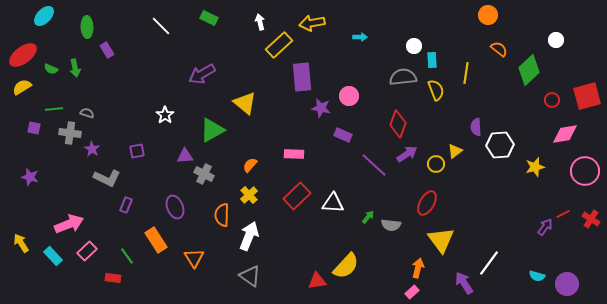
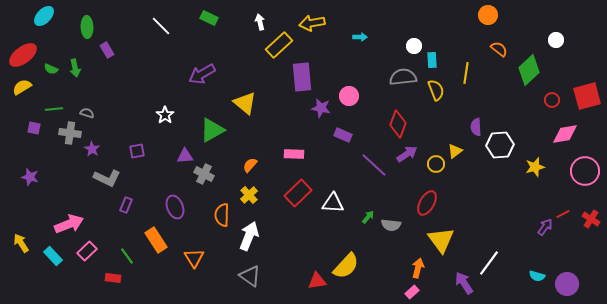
red rectangle at (297, 196): moved 1 px right, 3 px up
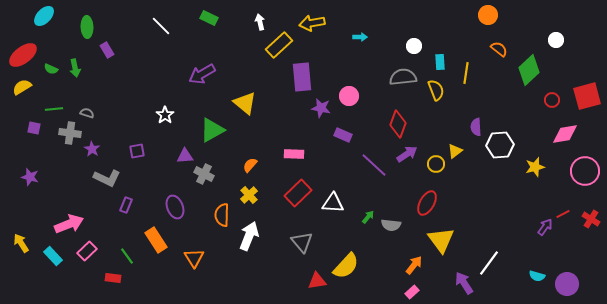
cyan rectangle at (432, 60): moved 8 px right, 2 px down
orange arrow at (418, 268): moved 4 px left, 3 px up; rotated 24 degrees clockwise
gray triangle at (250, 276): moved 52 px right, 34 px up; rotated 15 degrees clockwise
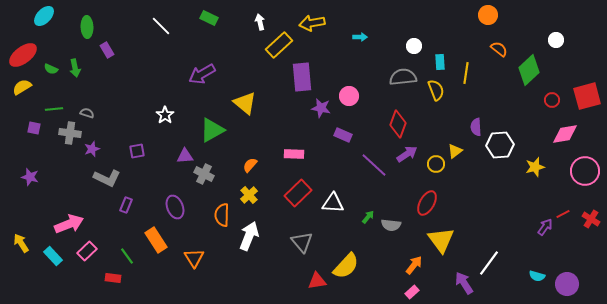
purple star at (92, 149): rotated 21 degrees clockwise
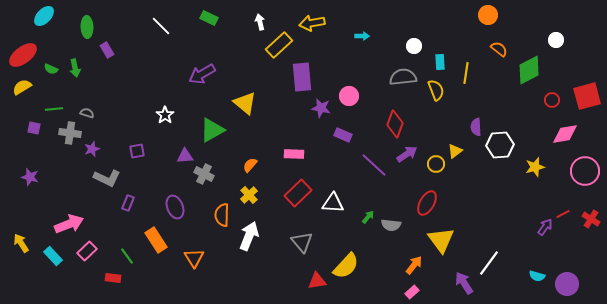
cyan arrow at (360, 37): moved 2 px right, 1 px up
green diamond at (529, 70): rotated 16 degrees clockwise
red diamond at (398, 124): moved 3 px left
purple rectangle at (126, 205): moved 2 px right, 2 px up
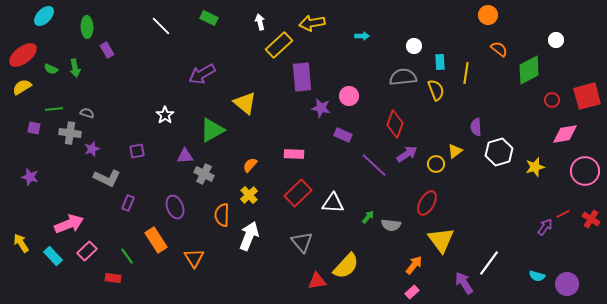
white hexagon at (500, 145): moved 1 px left, 7 px down; rotated 12 degrees counterclockwise
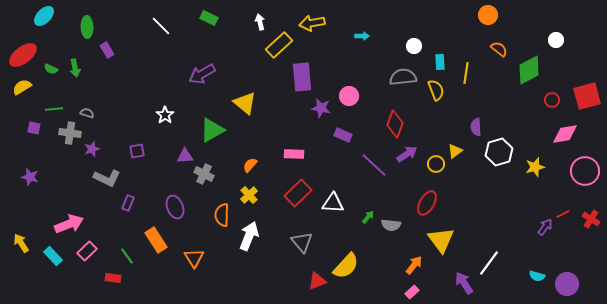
red triangle at (317, 281): rotated 12 degrees counterclockwise
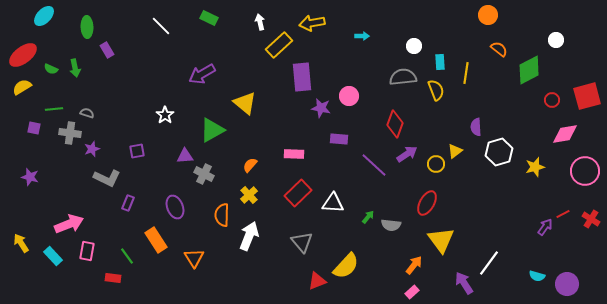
purple rectangle at (343, 135): moved 4 px left, 4 px down; rotated 18 degrees counterclockwise
pink rectangle at (87, 251): rotated 36 degrees counterclockwise
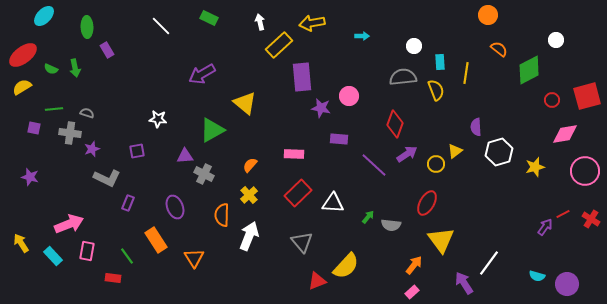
white star at (165, 115): moved 7 px left, 4 px down; rotated 30 degrees counterclockwise
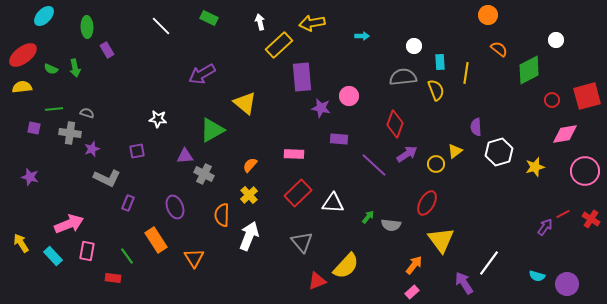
yellow semicircle at (22, 87): rotated 24 degrees clockwise
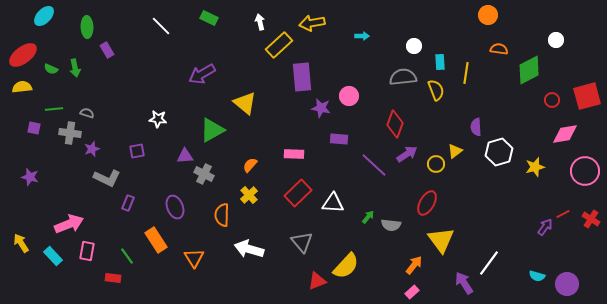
orange semicircle at (499, 49): rotated 30 degrees counterclockwise
white arrow at (249, 236): moved 13 px down; rotated 96 degrees counterclockwise
